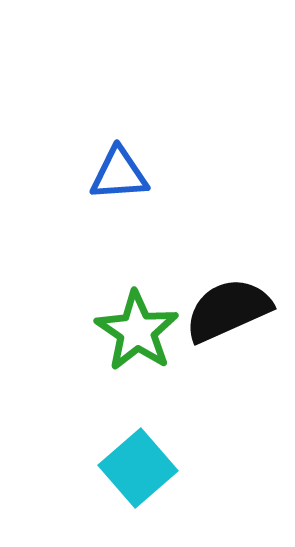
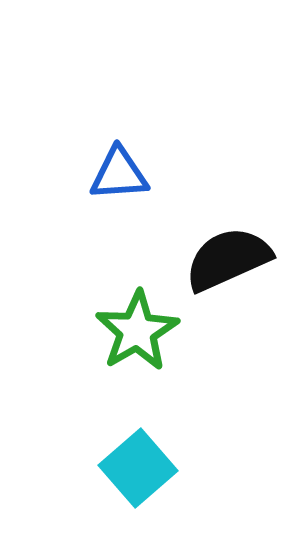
black semicircle: moved 51 px up
green star: rotated 8 degrees clockwise
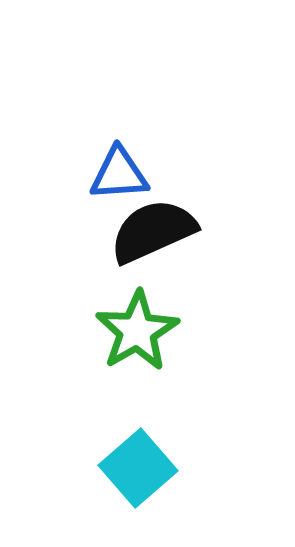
black semicircle: moved 75 px left, 28 px up
